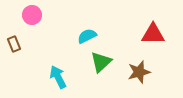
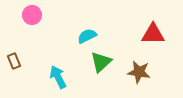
brown rectangle: moved 17 px down
brown star: rotated 25 degrees clockwise
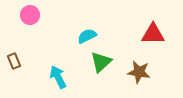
pink circle: moved 2 px left
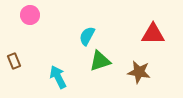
cyan semicircle: rotated 36 degrees counterclockwise
green triangle: moved 1 px left, 1 px up; rotated 25 degrees clockwise
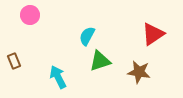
red triangle: rotated 35 degrees counterclockwise
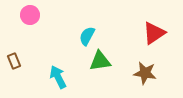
red triangle: moved 1 px right, 1 px up
green triangle: rotated 10 degrees clockwise
brown star: moved 6 px right, 1 px down
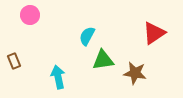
green triangle: moved 3 px right, 1 px up
brown star: moved 10 px left
cyan arrow: rotated 15 degrees clockwise
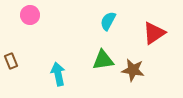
cyan semicircle: moved 21 px right, 15 px up
brown rectangle: moved 3 px left
brown star: moved 2 px left, 3 px up
cyan arrow: moved 3 px up
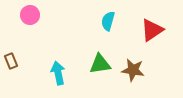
cyan semicircle: rotated 12 degrees counterclockwise
red triangle: moved 2 px left, 3 px up
green triangle: moved 3 px left, 4 px down
cyan arrow: moved 1 px up
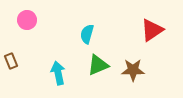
pink circle: moved 3 px left, 5 px down
cyan semicircle: moved 21 px left, 13 px down
green triangle: moved 2 px left, 1 px down; rotated 15 degrees counterclockwise
brown star: rotated 10 degrees counterclockwise
